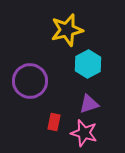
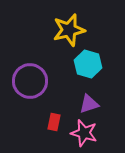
yellow star: moved 2 px right
cyan hexagon: rotated 16 degrees counterclockwise
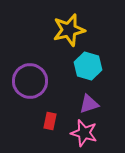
cyan hexagon: moved 2 px down
red rectangle: moved 4 px left, 1 px up
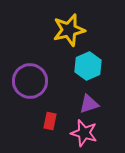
cyan hexagon: rotated 20 degrees clockwise
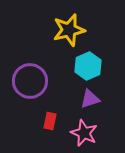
purple triangle: moved 1 px right, 5 px up
pink star: rotated 8 degrees clockwise
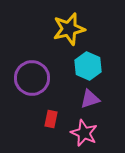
yellow star: moved 1 px up
cyan hexagon: rotated 12 degrees counterclockwise
purple circle: moved 2 px right, 3 px up
red rectangle: moved 1 px right, 2 px up
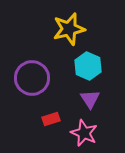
purple triangle: rotated 45 degrees counterclockwise
red rectangle: rotated 60 degrees clockwise
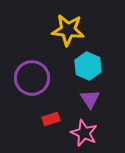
yellow star: moved 1 px left, 1 px down; rotated 20 degrees clockwise
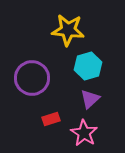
cyan hexagon: rotated 20 degrees clockwise
purple triangle: rotated 20 degrees clockwise
pink star: rotated 8 degrees clockwise
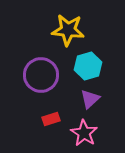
purple circle: moved 9 px right, 3 px up
